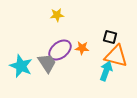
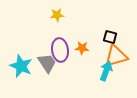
purple ellipse: rotated 60 degrees counterclockwise
orange triangle: rotated 30 degrees counterclockwise
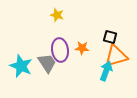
yellow star: rotated 24 degrees clockwise
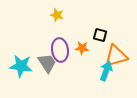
black square: moved 10 px left, 2 px up
cyan star: rotated 15 degrees counterclockwise
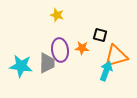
gray trapezoid: rotated 35 degrees clockwise
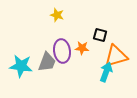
purple ellipse: moved 2 px right, 1 px down
gray trapezoid: moved 1 px up; rotated 20 degrees clockwise
cyan arrow: moved 1 px down
